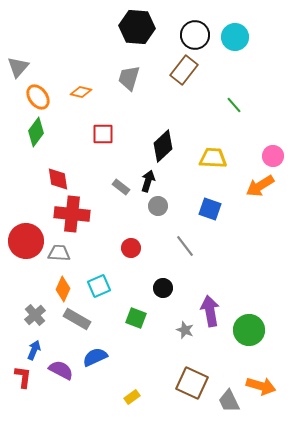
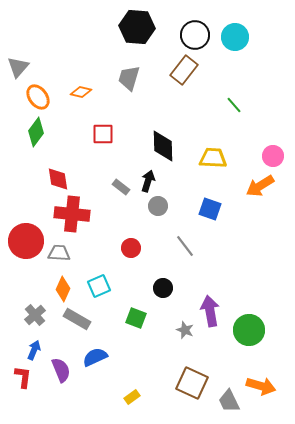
black diamond at (163, 146): rotated 48 degrees counterclockwise
purple semicircle at (61, 370): rotated 40 degrees clockwise
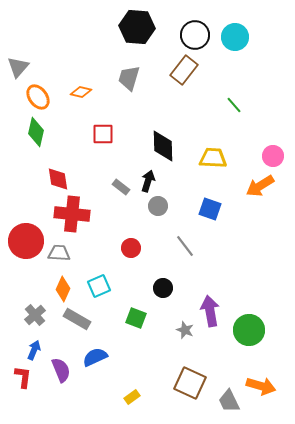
green diamond at (36, 132): rotated 24 degrees counterclockwise
brown square at (192, 383): moved 2 px left
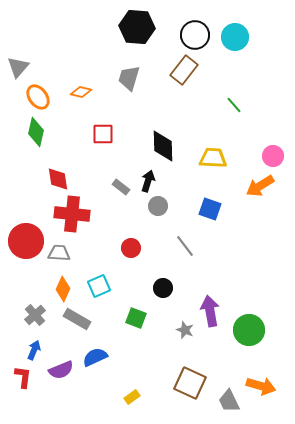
purple semicircle at (61, 370): rotated 90 degrees clockwise
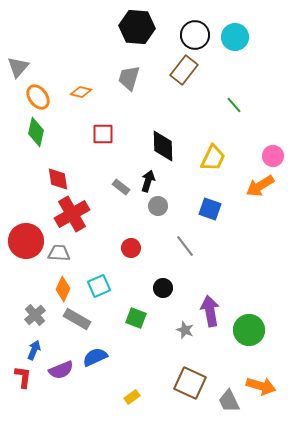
yellow trapezoid at (213, 158): rotated 112 degrees clockwise
red cross at (72, 214): rotated 36 degrees counterclockwise
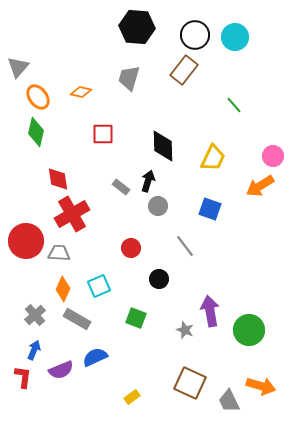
black circle at (163, 288): moved 4 px left, 9 px up
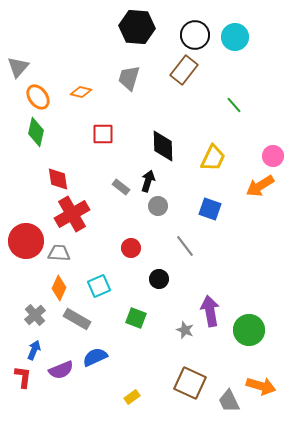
orange diamond at (63, 289): moved 4 px left, 1 px up
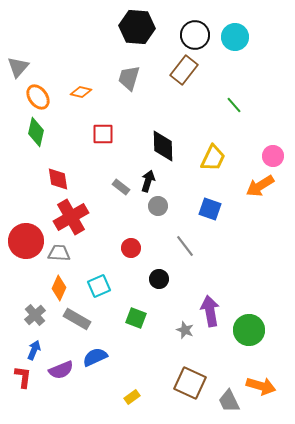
red cross at (72, 214): moved 1 px left, 3 px down
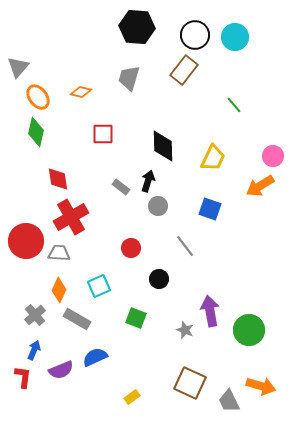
orange diamond at (59, 288): moved 2 px down
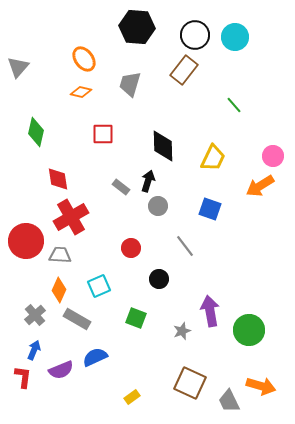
gray trapezoid at (129, 78): moved 1 px right, 6 px down
orange ellipse at (38, 97): moved 46 px right, 38 px up
gray trapezoid at (59, 253): moved 1 px right, 2 px down
gray star at (185, 330): moved 3 px left, 1 px down; rotated 30 degrees clockwise
